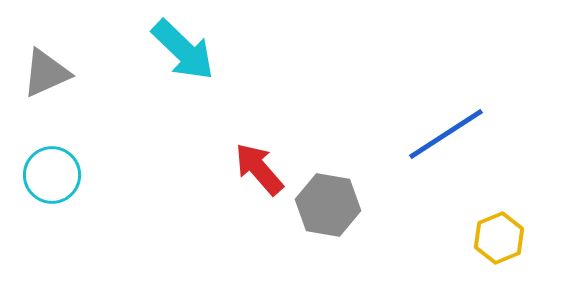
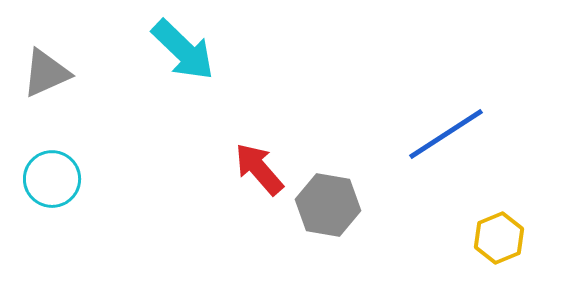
cyan circle: moved 4 px down
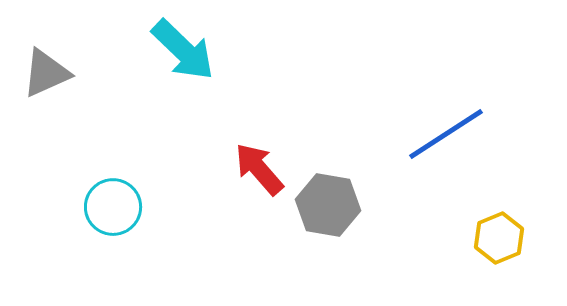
cyan circle: moved 61 px right, 28 px down
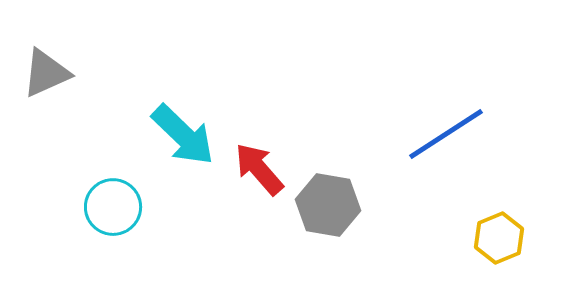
cyan arrow: moved 85 px down
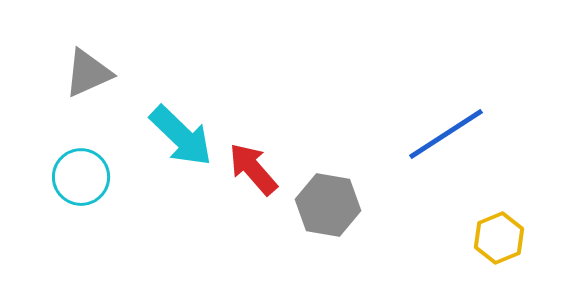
gray triangle: moved 42 px right
cyan arrow: moved 2 px left, 1 px down
red arrow: moved 6 px left
cyan circle: moved 32 px left, 30 px up
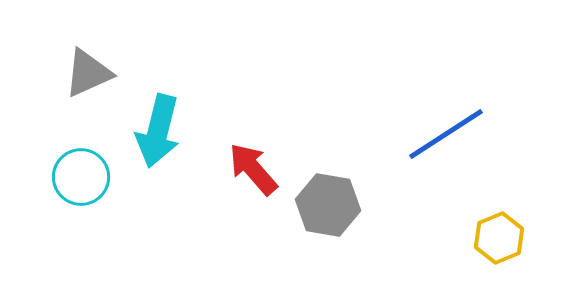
cyan arrow: moved 23 px left, 5 px up; rotated 60 degrees clockwise
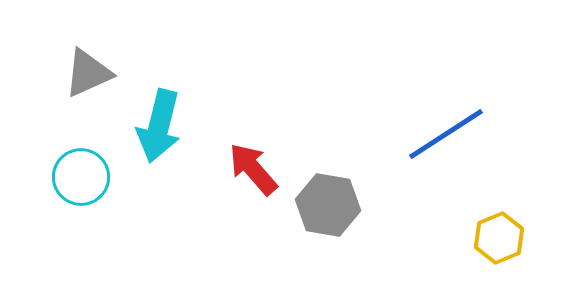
cyan arrow: moved 1 px right, 5 px up
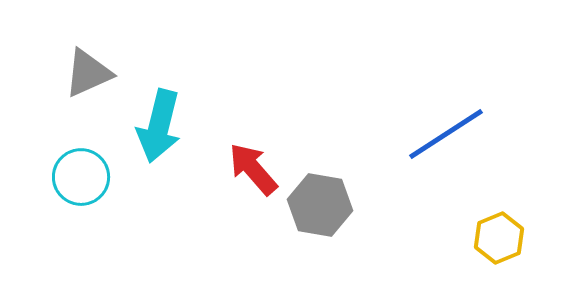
gray hexagon: moved 8 px left
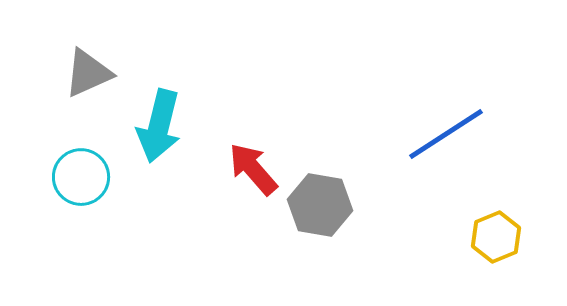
yellow hexagon: moved 3 px left, 1 px up
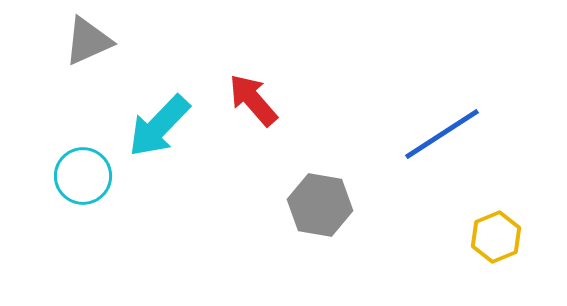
gray triangle: moved 32 px up
cyan arrow: rotated 30 degrees clockwise
blue line: moved 4 px left
red arrow: moved 69 px up
cyan circle: moved 2 px right, 1 px up
